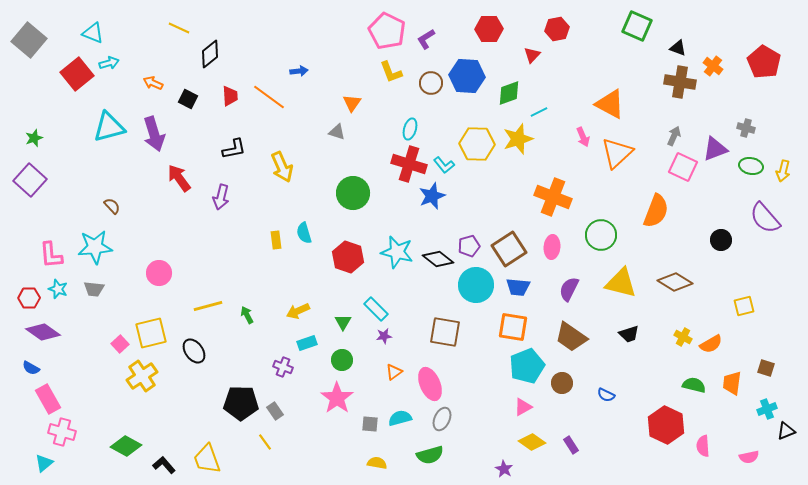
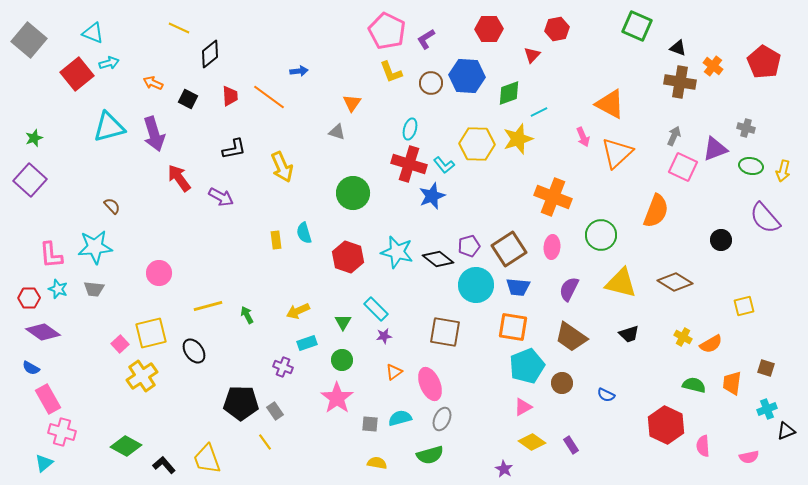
purple arrow at (221, 197): rotated 75 degrees counterclockwise
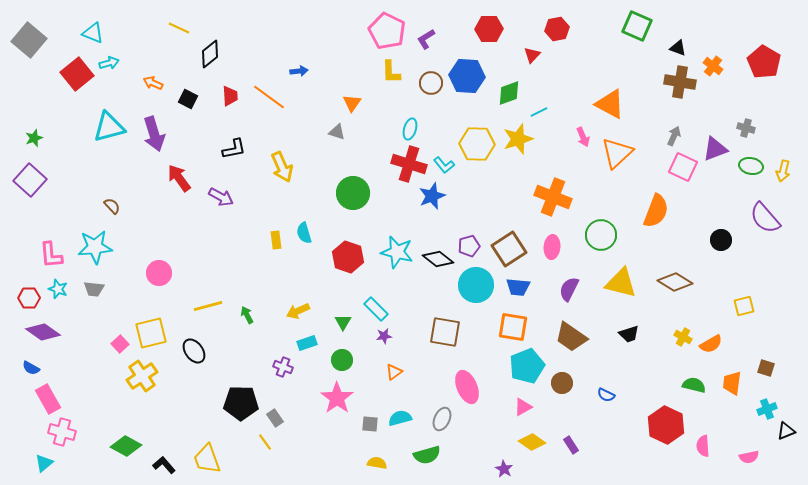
yellow L-shape at (391, 72): rotated 20 degrees clockwise
pink ellipse at (430, 384): moved 37 px right, 3 px down
gray rectangle at (275, 411): moved 7 px down
green semicircle at (430, 455): moved 3 px left
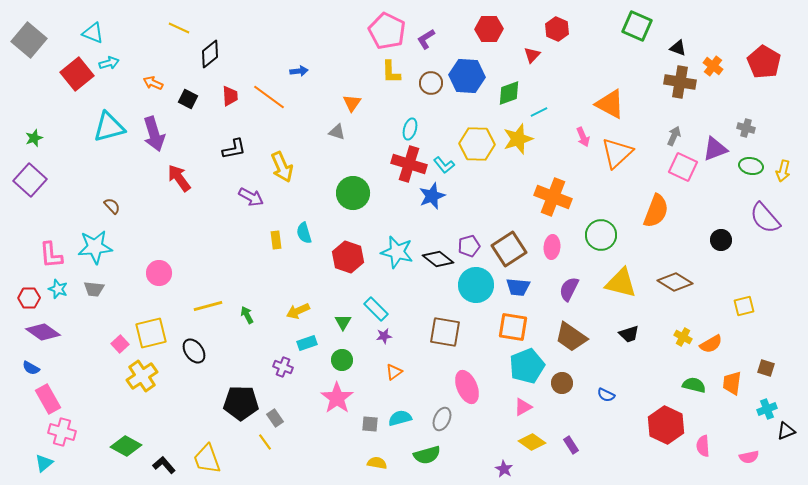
red hexagon at (557, 29): rotated 25 degrees counterclockwise
purple arrow at (221, 197): moved 30 px right
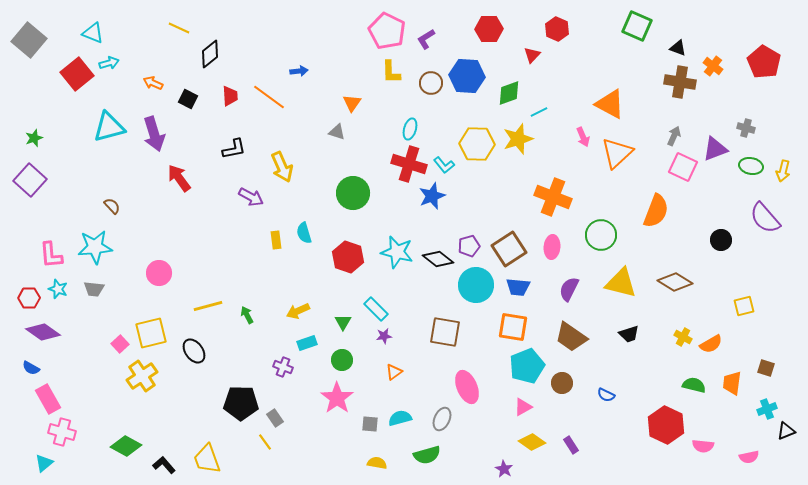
pink semicircle at (703, 446): rotated 80 degrees counterclockwise
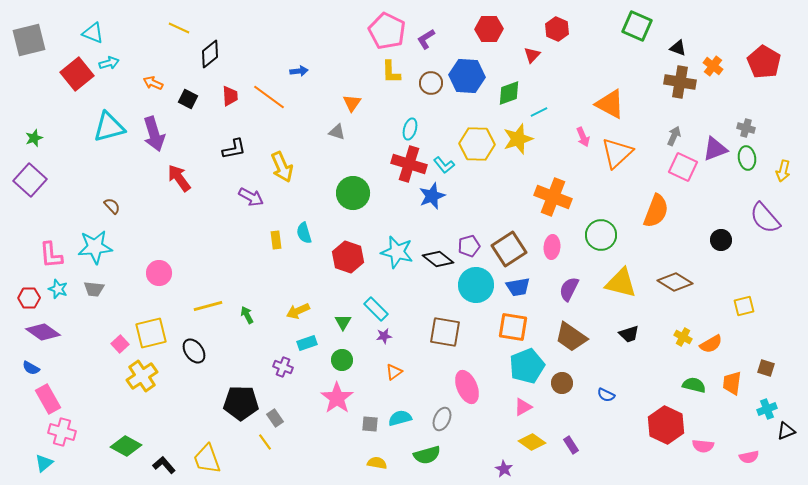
gray square at (29, 40): rotated 36 degrees clockwise
green ellipse at (751, 166): moved 4 px left, 8 px up; rotated 70 degrees clockwise
blue trapezoid at (518, 287): rotated 15 degrees counterclockwise
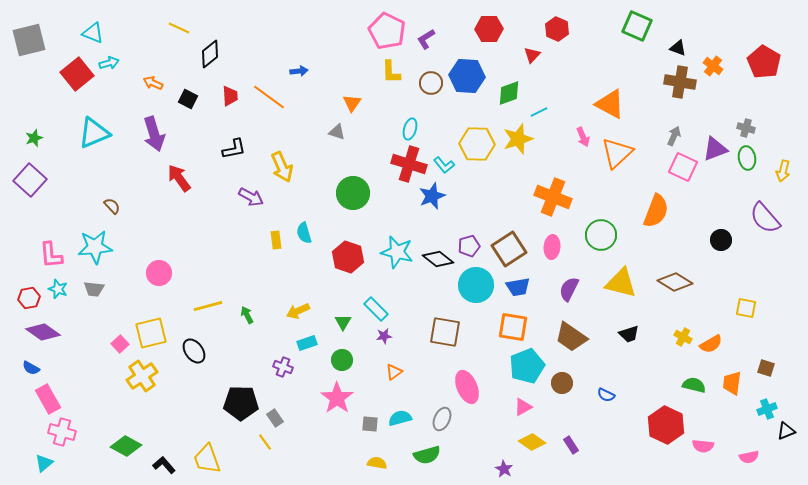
cyan triangle at (109, 127): moved 15 px left, 6 px down; rotated 8 degrees counterclockwise
red hexagon at (29, 298): rotated 10 degrees counterclockwise
yellow square at (744, 306): moved 2 px right, 2 px down; rotated 25 degrees clockwise
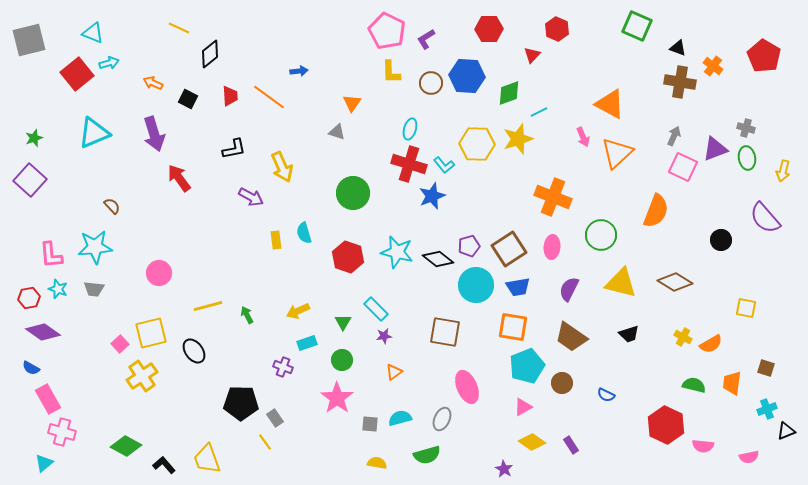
red pentagon at (764, 62): moved 6 px up
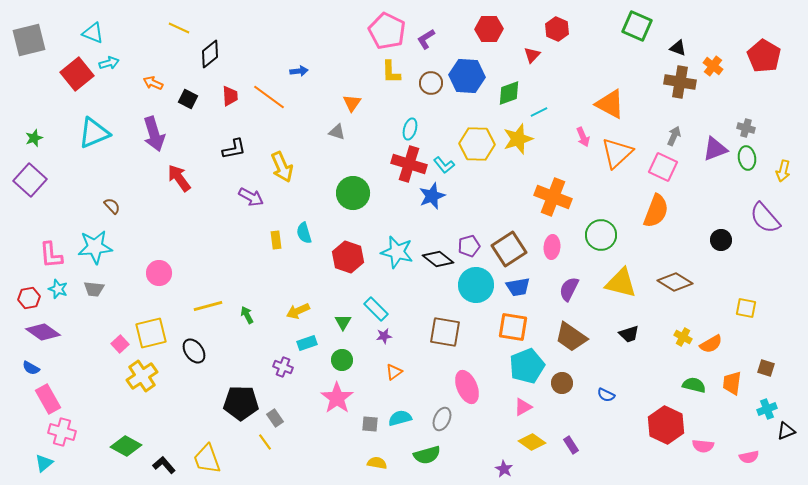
pink square at (683, 167): moved 20 px left
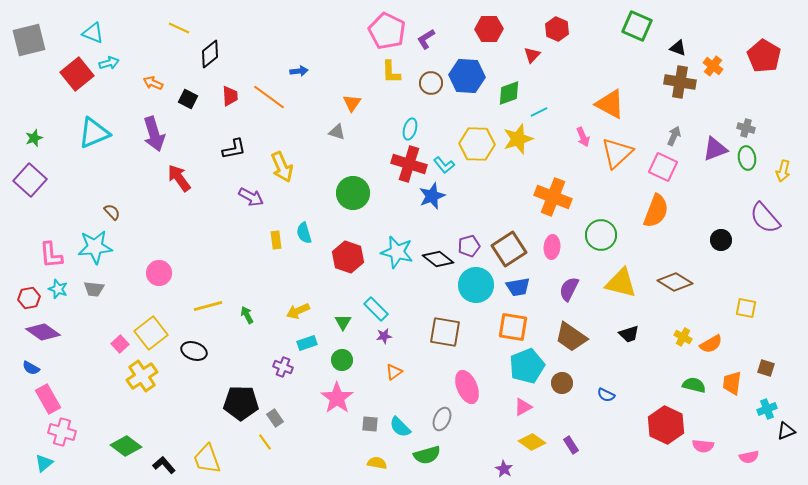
brown semicircle at (112, 206): moved 6 px down
yellow square at (151, 333): rotated 24 degrees counterclockwise
black ellipse at (194, 351): rotated 35 degrees counterclockwise
cyan semicircle at (400, 418): moved 9 px down; rotated 120 degrees counterclockwise
green diamond at (126, 446): rotated 8 degrees clockwise
